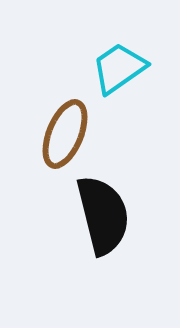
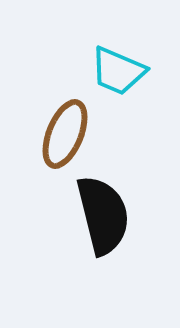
cyan trapezoid: moved 1 px left, 3 px down; rotated 122 degrees counterclockwise
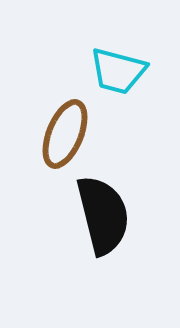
cyan trapezoid: rotated 8 degrees counterclockwise
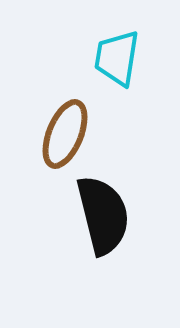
cyan trapezoid: moved 1 px left, 13 px up; rotated 84 degrees clockwise
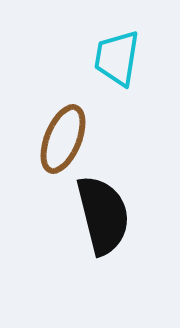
brown ellipse: moved 2 px left, 5 px down
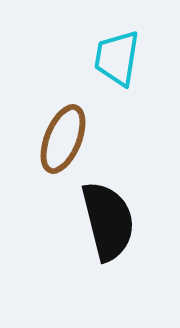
black semicircle: moved 5 px right, 6 px down
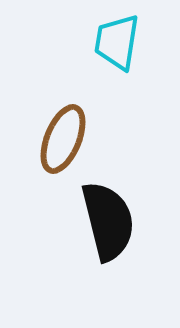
cyan trapezoid: moved 16 px up
